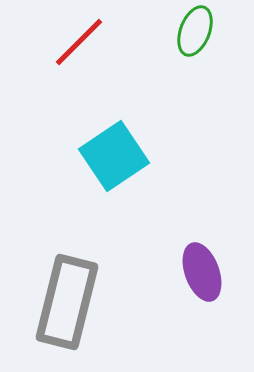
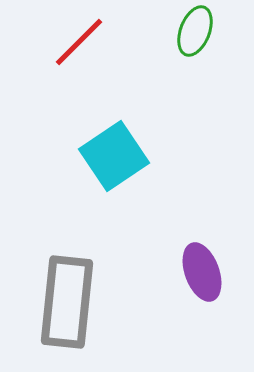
gray rectangle: rotated 8 degrees counterclockwise
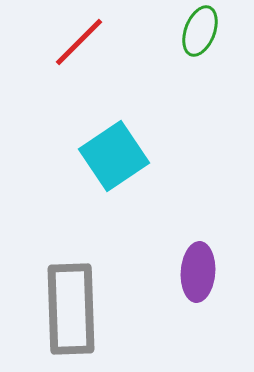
green ellipse: moved 5 px right
purple ellipse: moved 4 px left; rotated 24 degrees clockwise
gray rectangle: moved 4 px right, 7 px down; rotated 8 degrees counterclockwise
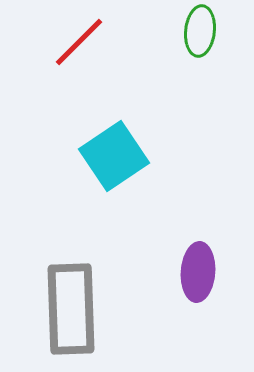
green ellipse: rotated 15 degrees counterclockwise
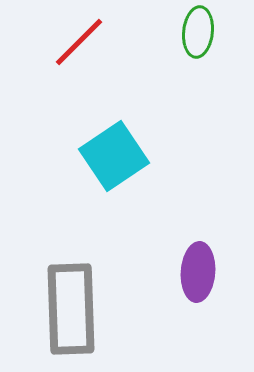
green ellipse: moved 2 px left, 1 px down
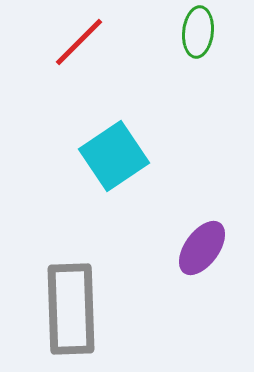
purple ellipse: moved 4 px right, 24 px up; rotated 32 degrees clockwise
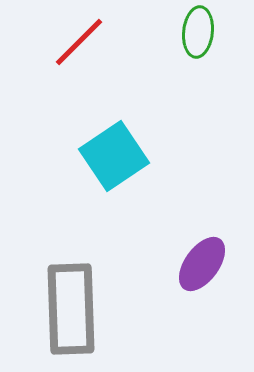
purple ellipse: moved 16 px down
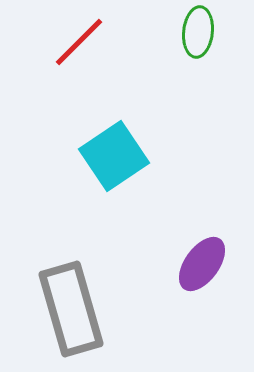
gray rectangle: rotated 14 degrees counterclockwise
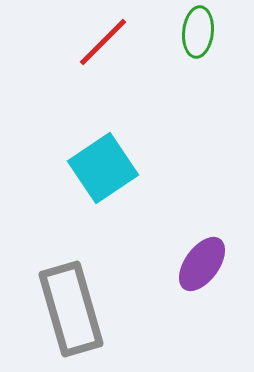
red line: moved 24 px right
cyan square: moved 11 px left, 12 px down
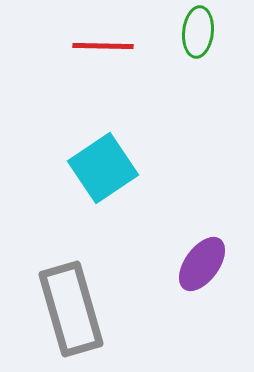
red line: moved 4 px down; rotated 46 degrees clockwise
